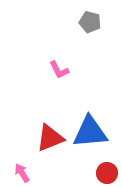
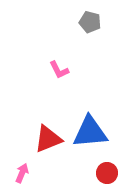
red triangle: moved 2 px left, 1 px down
pink arrow: rotated 54 degrees clockwise
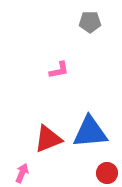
gray pentagon: rotated 15 degrees counterclockwise
pink L-shape: rotated 75 degrees counterclockwise
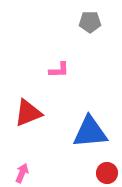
pink L-shape: rotated 10 degrees clockwise
red triangle: moved 20 px left, 26 px up
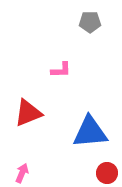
pink L-shape: moved 2 px right
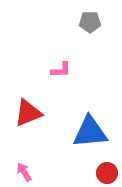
pink arrow: moved 2 px right, 1 px up; rotated 54 degrees counterclockwise
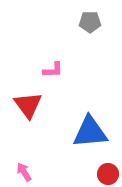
pink L-shape: moved 8 px left
red triangle: moved 8 px up; rotated 44 degrees counterclockwise
red circle: moved 1 px right, 1 px down
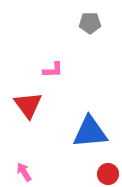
gray pentagon: moved 1 px down
